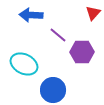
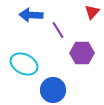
red triangle: moved 1 px left, 1 px up
purple line: moved 5 px up; rotated 18 degrees clockwise
purple hexagon: moved 1 px down
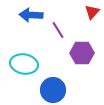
cyan ellipse: rotated 16 degrees counterclockwise
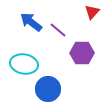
blue arrow: moved 7 px down; rotated 35 degrees clockwise
purple line: rotated 18 degrees counterclockwise
blue circle: moved 5 px left, 1 px up
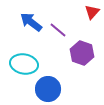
purple hexagon: rotated 20 degrees clockwise
